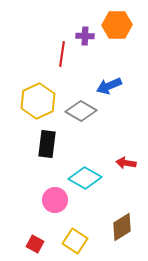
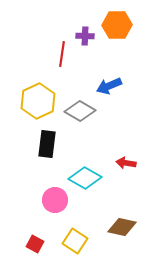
gray diamond: moved 1 px left
brown diamond: rotated 44 degrees clockwise
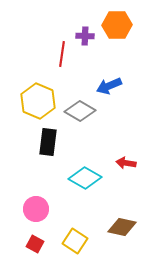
yellow hexagon: rotated 12 degrees counterclockwise
black rectangle: moved 1 px right, 2 px up
pink circle: moved 19 px left, 9 px down
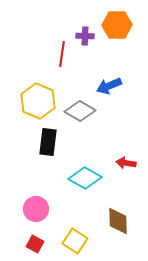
brown diamond: moved 4 px left, 6 px up; rotated 76 degrees clockwise
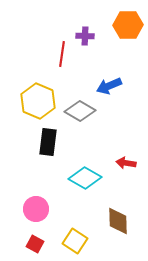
orange hexagon: moved 11 px right
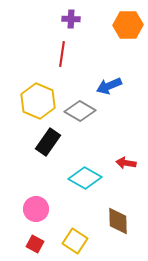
purple cross: moved 14 px left, 17 px up
black rectangle: rotated 28 degrees clockwise
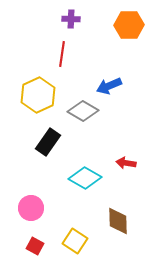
orange hexagon: moved 1 px right
yellow hexagon: moved 6 px up; rotated 12 degrees clockwise
gray diamond: moved 3 px right
pink circle: moved 5 px left, 1 px up
red square: moved 2 px down
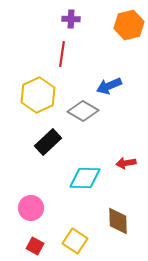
orange hexagon: rotated 12 degrees counterclockwise
black rectangle: rotated 12 degrees clockwise
red arrow: rotated 18 degrees counterclockwise
cyan diamond: rotated 28 degrees counterclockwise
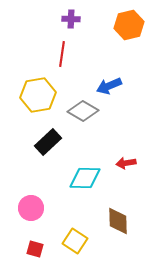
yellow hexagon: rotated 16 degrees clockwise
red square: moved 3 px down; rotated 12 degrees counterclockwise
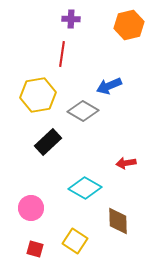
cyan diamond: moved 10 px down; rotated 28 degrees clockwise
